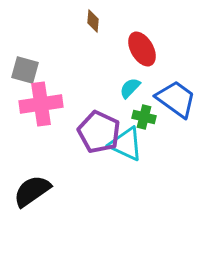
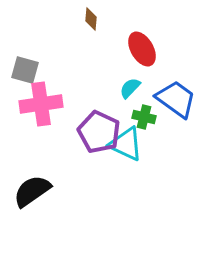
brown diamond: moved 2 px left, 2 px up
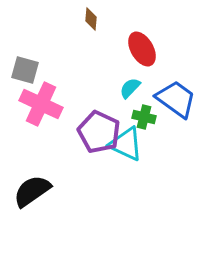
pink cross: rotated 33 degrees clockwise
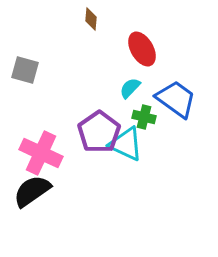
pink cross: moved 49 px down
purple pentagon: rotated 12 degrees clockwise
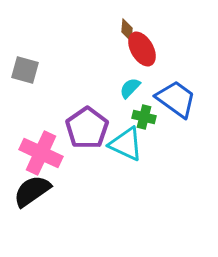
brown diamond: moved 36 px right, 11 px down
purple pentagon: moved 12 px left, 4 px up
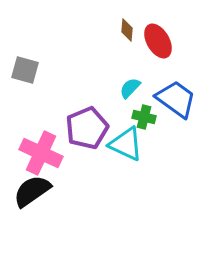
red ellipse: moved 16 px right, 8 px up
purple pentagon: rotated 12 degrees clockwise
